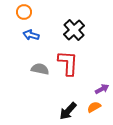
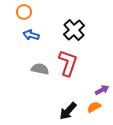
red L-shape: rotated 16 degrees clockwise
purple arrow: moved 1 px down
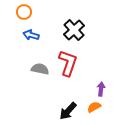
purple arrow: moved 1 px left, 1 px up; rotated 56 degrees counterclockwise
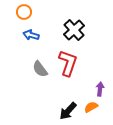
gray semicircle: rotated 138 degrees counterclockwise
purple arrow: moved 1 px left
orange semicircle: moved 3 px left
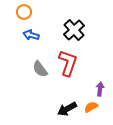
black arrow: moved 1 px left, 2 px up; rotated 18 degrees clockwise
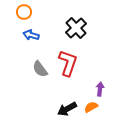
black cross: moved 2 px right, 2 px up
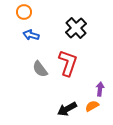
orange semicircle: moved 1 px right, 1 px up
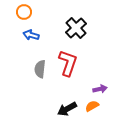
gray semicircle: rotated 42 degrees clockwise
purple arrow: rotated 72 degrees clockwise
